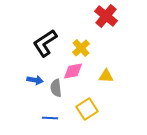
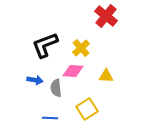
black L-shape: moved 2 px down; rotated 12 degrees clockwise
pink diamond: rotated 15 degrees clockwise
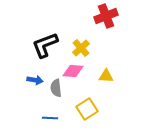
red cross: rotated 30 degrees clockwise
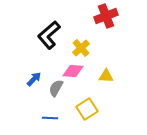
black L-shape: moved 4 px right, 10 px up; rotated 20 degrees counterclockwise
blue arrow: moved 1 px left, 1 px up; rotated 56 degrees counterclockwise
gray semicircle: rotated 36 degrees clockwise
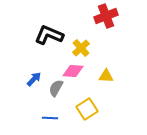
black L-shape: rotated 64 degrees clockwise
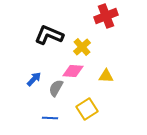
yellow cross: moved 1 px right, 1 px up
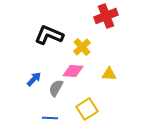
yellow triangle: moved 3 px right, 2 px up
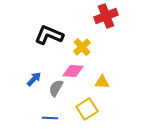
yellow triangle: moved 7 px left, 8 px down
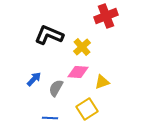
pink diamond: moved 5 px right, 1 px down
yellow triangle: rotated 21 degrees counterclockwise
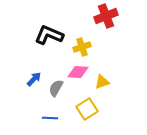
yellow cross: rotated 24 degrees clockwise
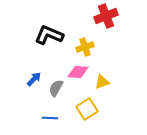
yellow cross: moved 3 px right
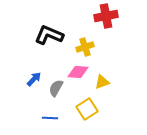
red cross: rotated 10 degrees clockwise
